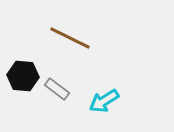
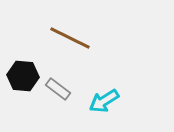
gray rectangle: moved 1 px right
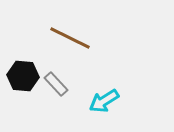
gray rectangle: moved 2 px left, 5 px up; rotated 10 degrees clockwise
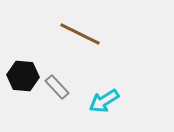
brown line: moved 10 px right, 4 px up
gray rectangle: moved 1 px right, 3 px down
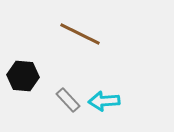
gray rectangle: moved 11 px right, 13 px down
cyan arrow: rotated 28 degrees clockwise
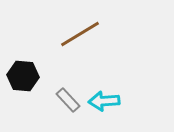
brown line: rotated 57 degrees counterclockwise
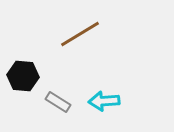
gray rectangle: moved 10 px left, 2 px down; rotated 15 degrees counterclockwise
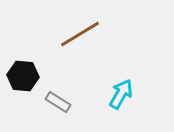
cyan arrow: moved 17 px right, 7 px up; rotated 124 degrees clockwise
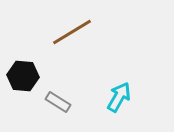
brown line: moved 8 px left, 2 px up
cyan arrow: moved 2 px left, 3 px down
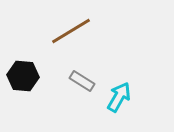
brown line: moved 1 px left, 1 px up
gray rectangle: moved 24 px right, 21 px up
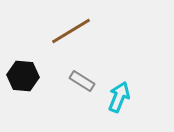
cyan arrow: rotated 8 degrees counterclockwise
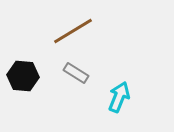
brown line: moved 2 px right
gray rectangle: moved 6 px left, 8 px up
